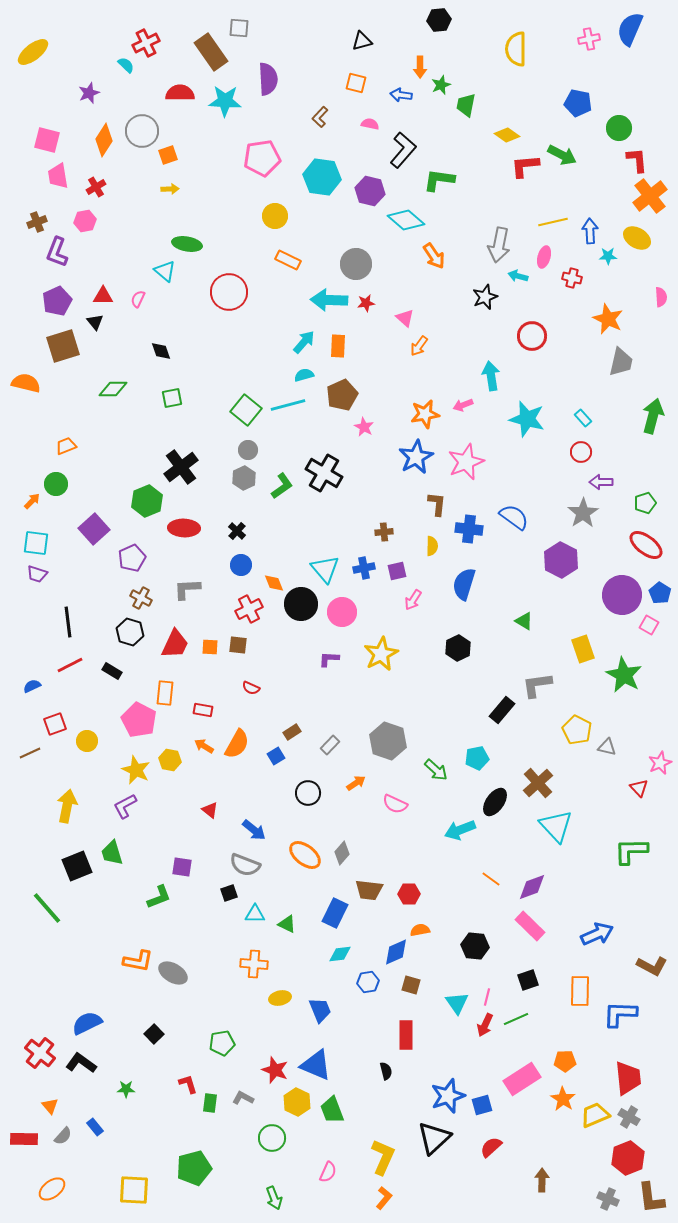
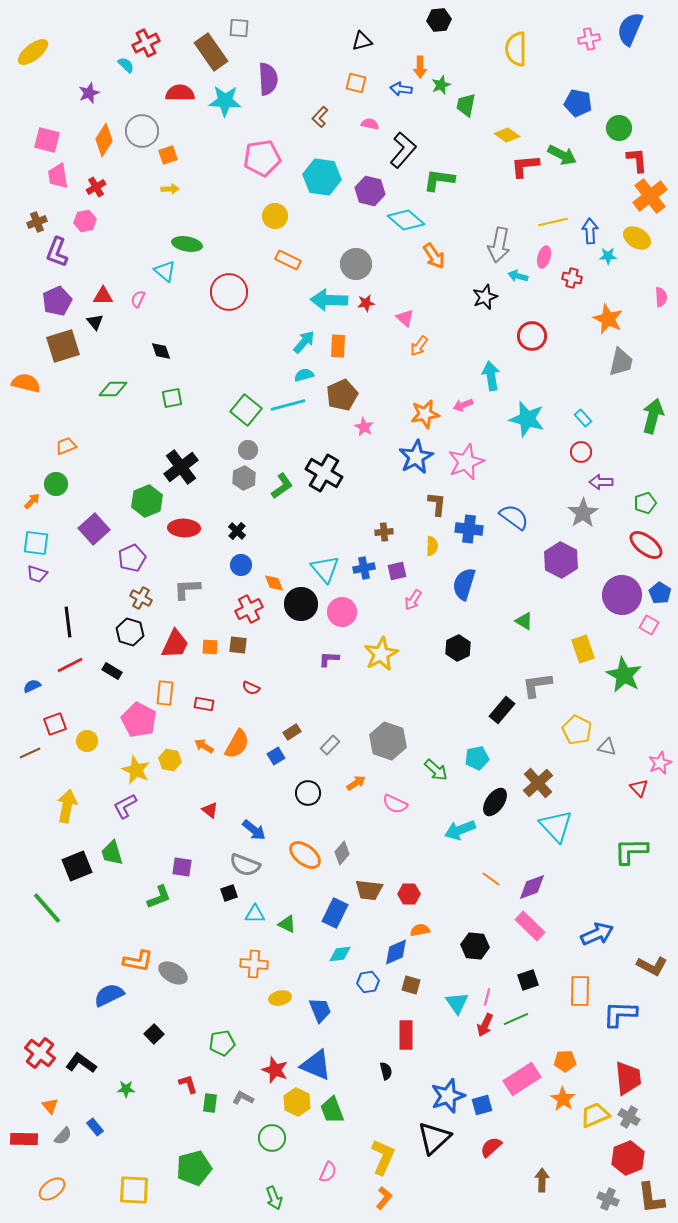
blue arrow at (401, 95): moved 6 px up
red rectangle at (203, 710): moved 1 px right, 6 px up
blue semicircle at (87, 1023): moved 22 px right, 28 px up
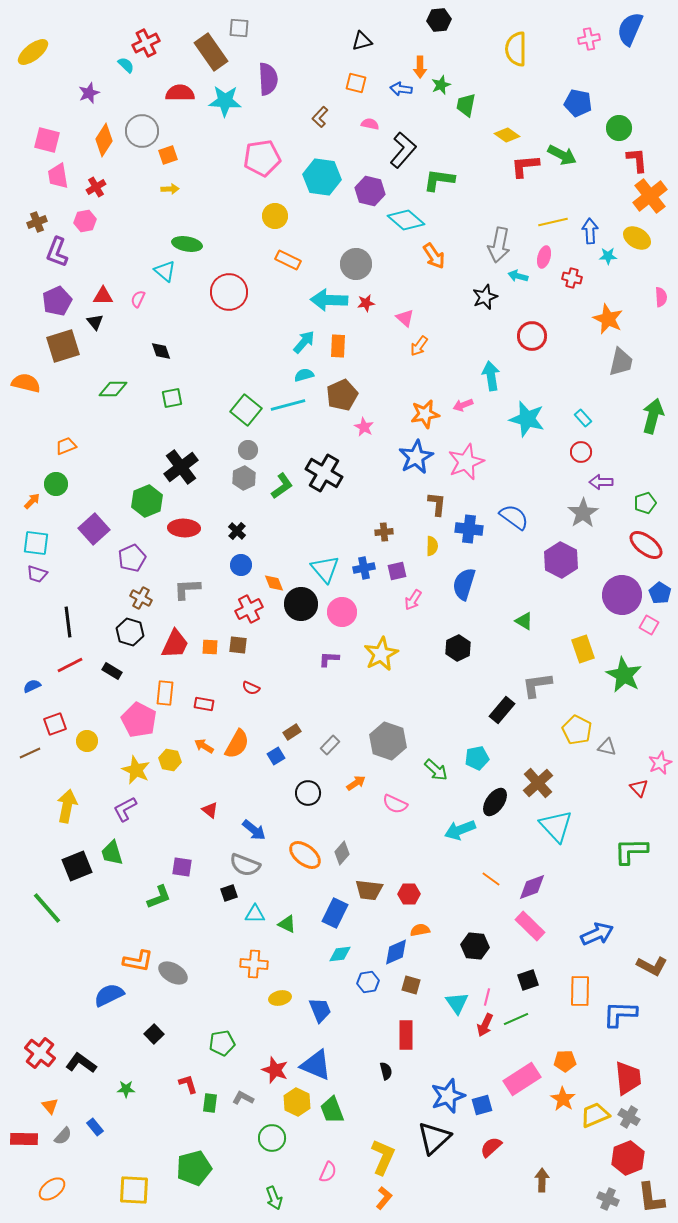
purple L-shape at (125, 806): moved 3 px down
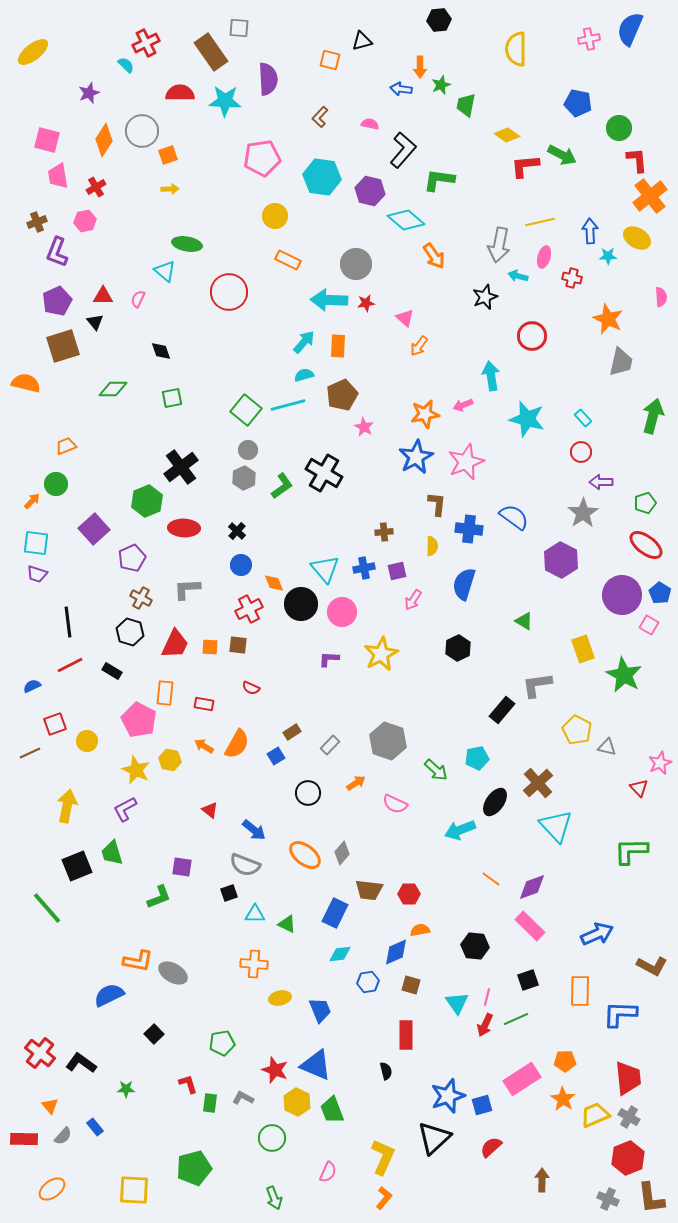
orange square at (356, 83): moved 26 px left, 23 px up
yellow line at (553, 222): moved 13 px left
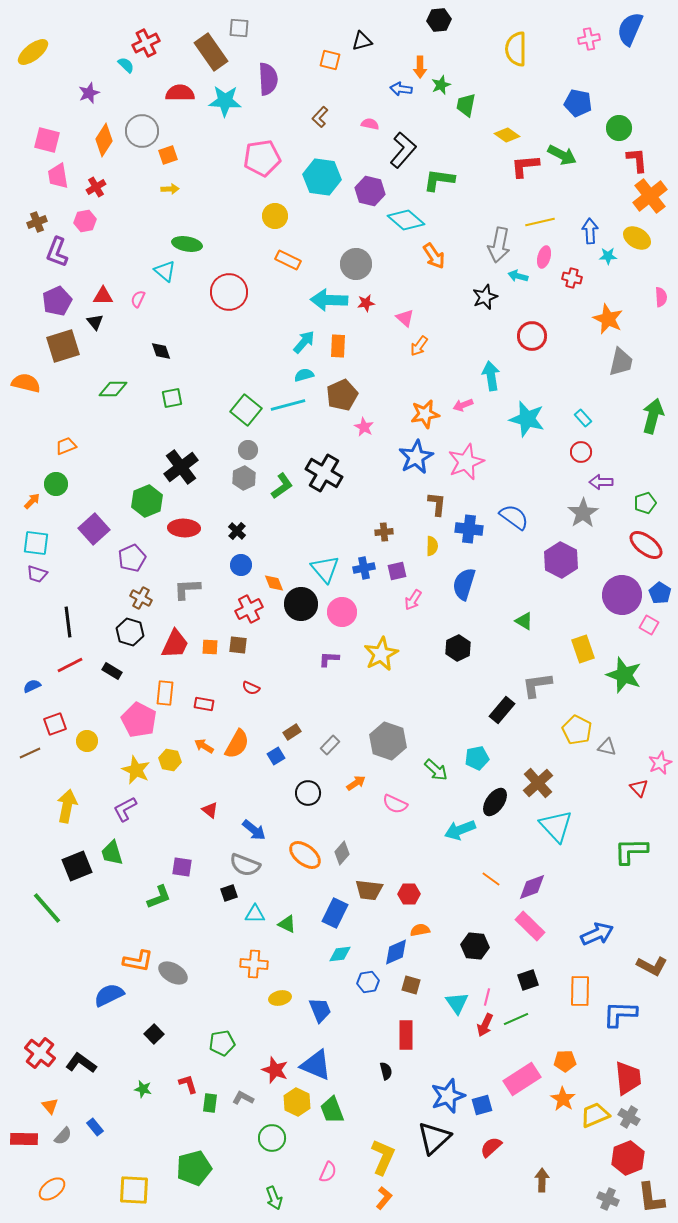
green star at (624, 675): rotated 9 degrees counterclockwise
green star at (126, 1089): moved 17 px right; rotated 12 degrees clockwise
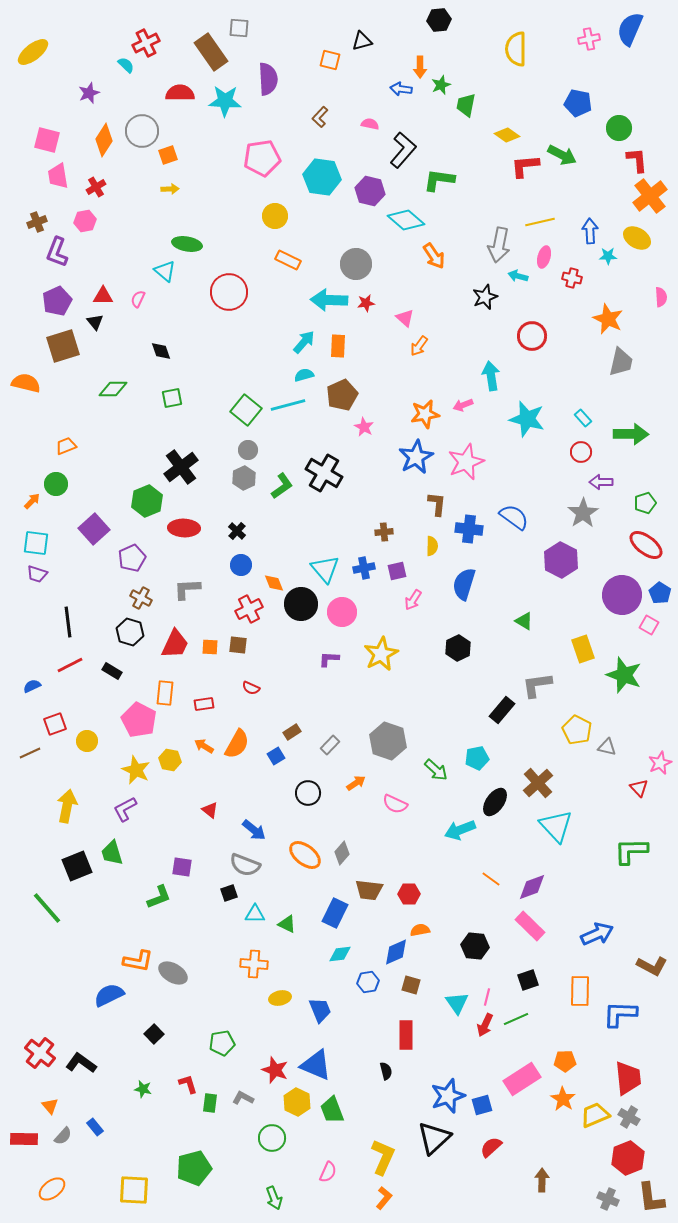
green arrow at (653, 416): moved 22 px left, 18 px down; rotated 76 degrees clockwise
red rectangle at (204, 704): rotated 18 degrees counterclockwise
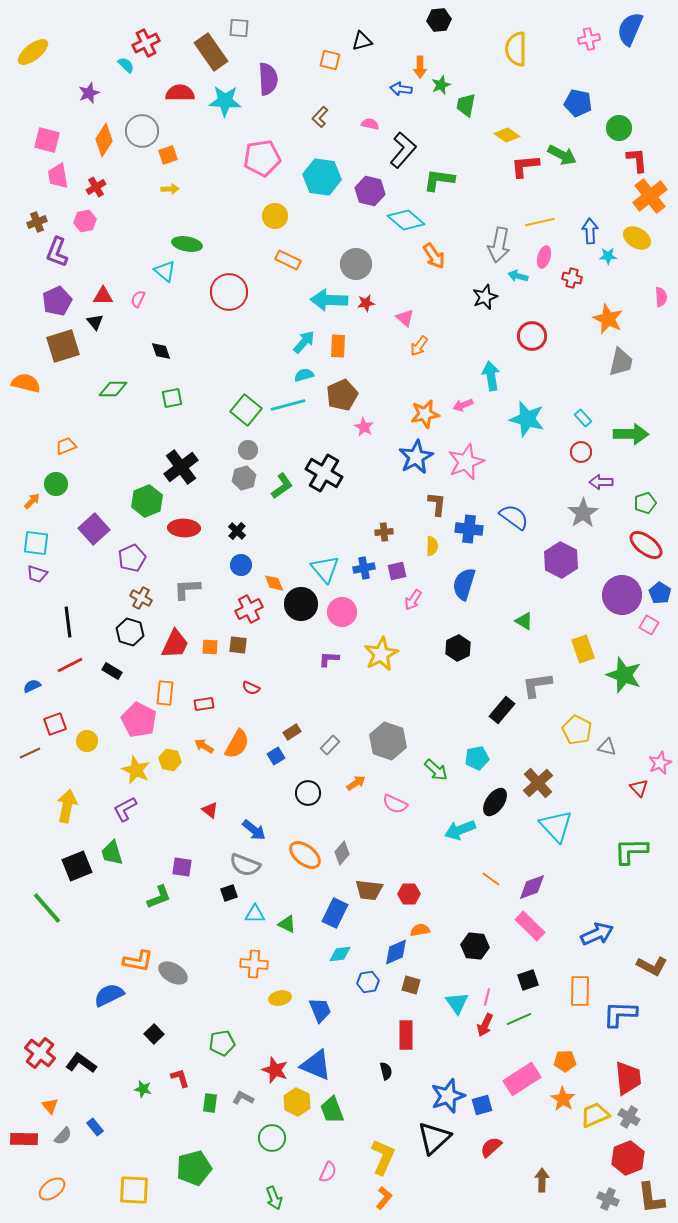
gray hexagon at (244, 478): rotated 10 degrees clockwise
green line at (516, 1019): moved 3 px right
red L-shape at (188, 1084): moved 8 px left, 6 px up
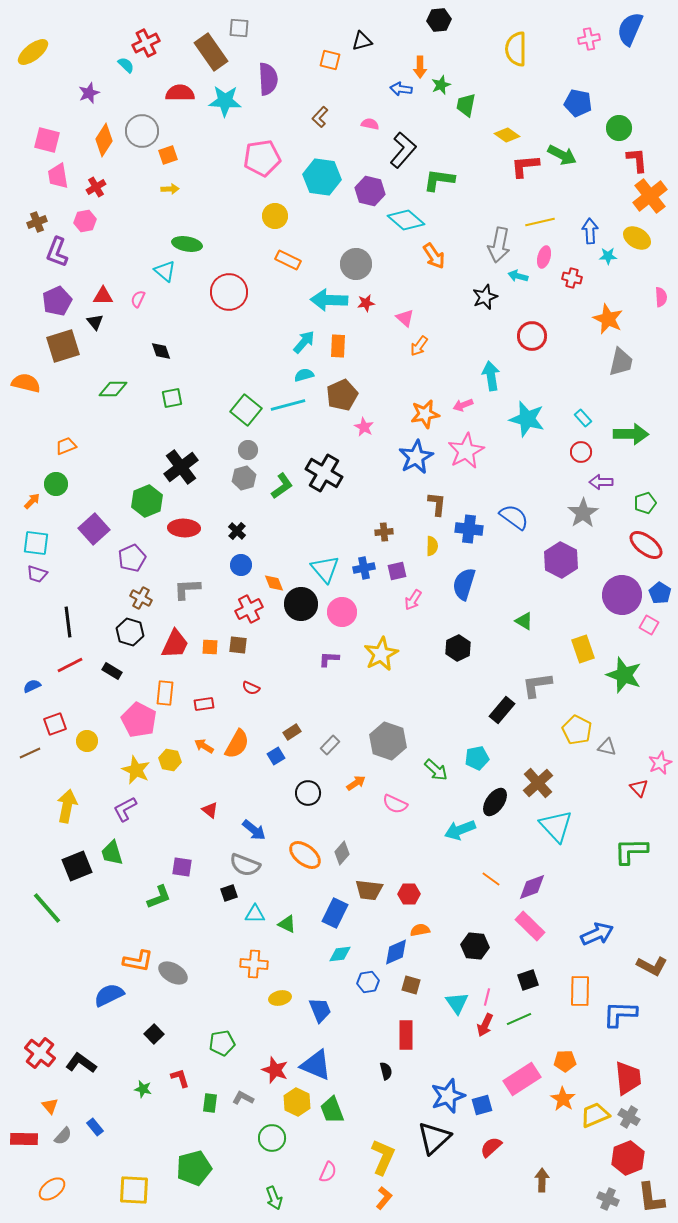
pink star at (466, 462): moved 11 px up; rotated 6 degrees counterclockwise
